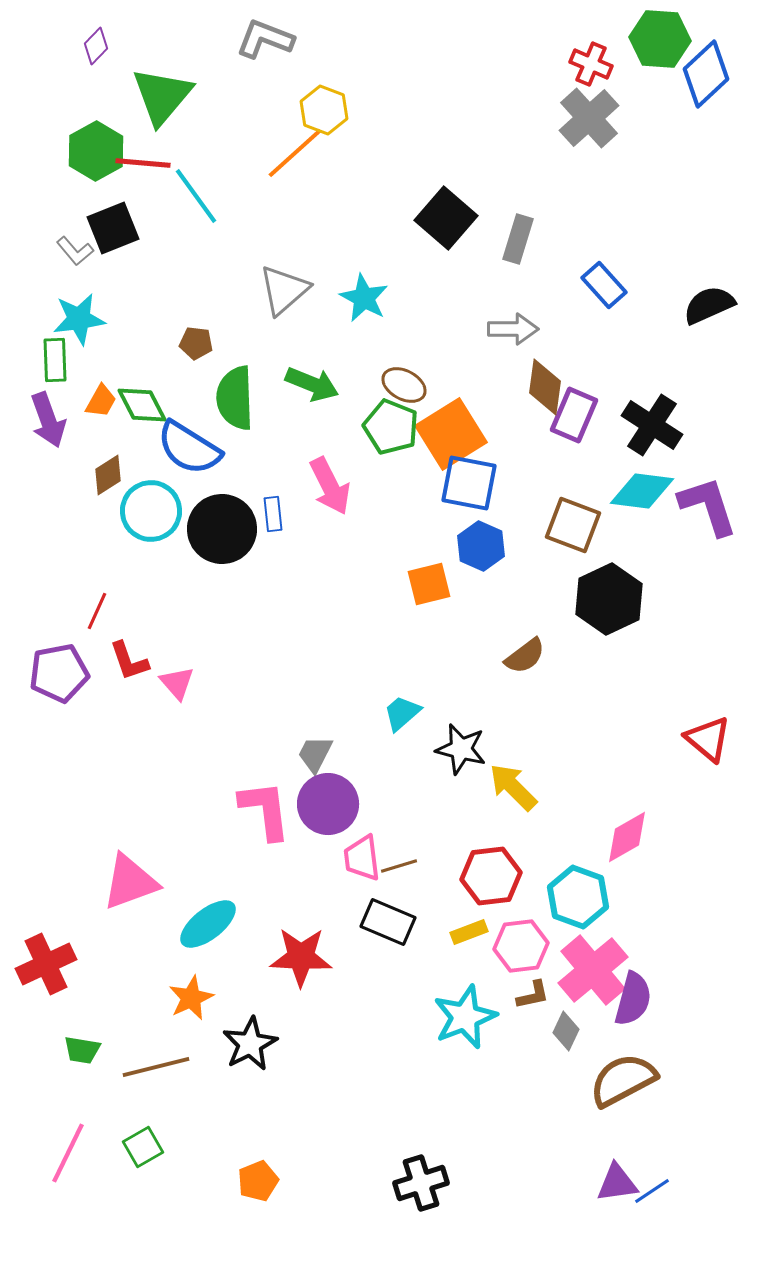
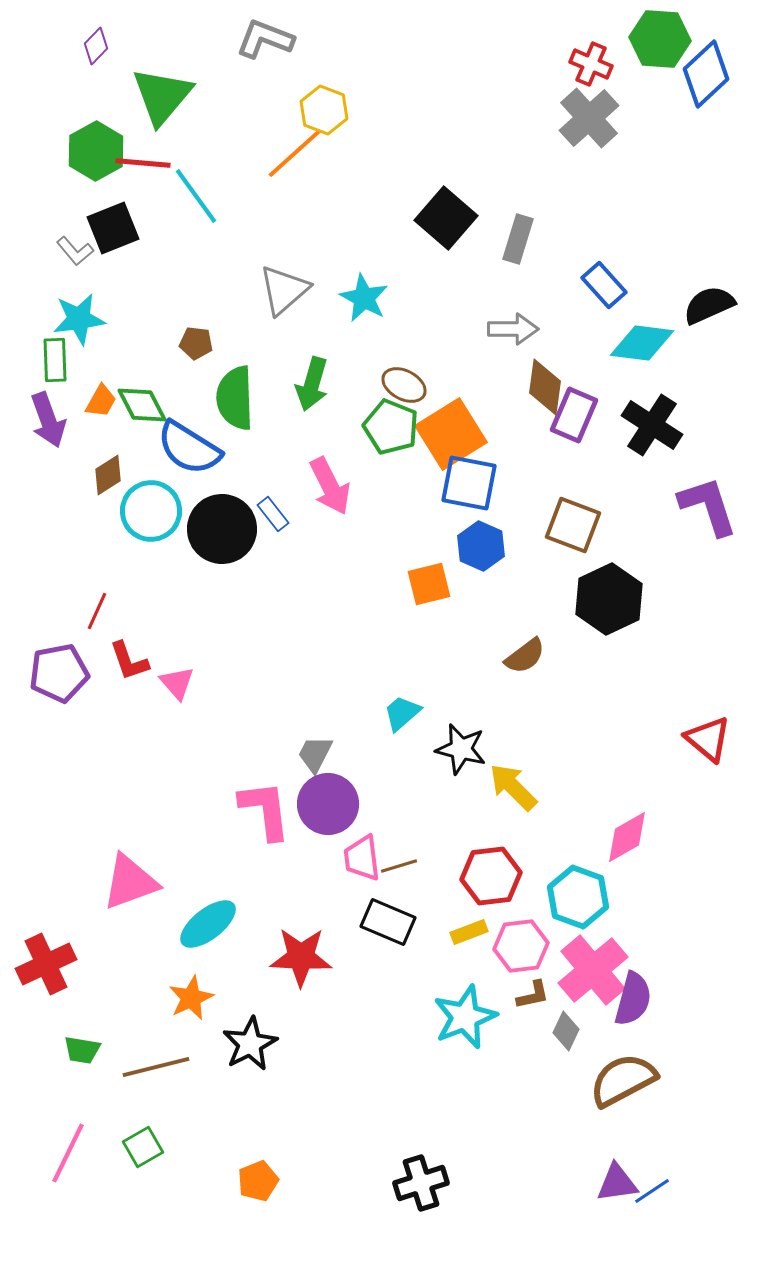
green arrow at (312, 384): rotated 84 degrees clockwise
cyan diamond at (642, 491): moved 148 px up
blue rectangle at (273, 514): rotated 32 degrees counterclockwise
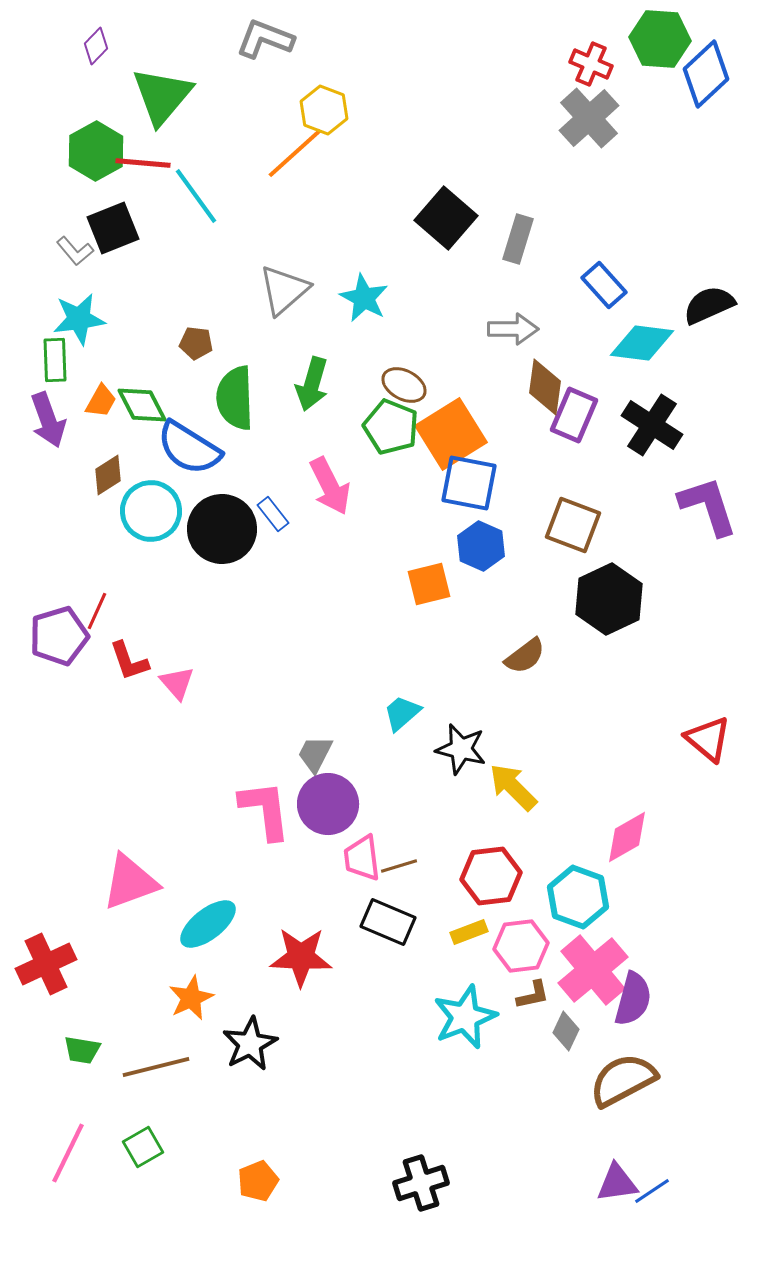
purple pentagon at (59, 673): moved 37 px up; rotated 6 degrees counterclockwise
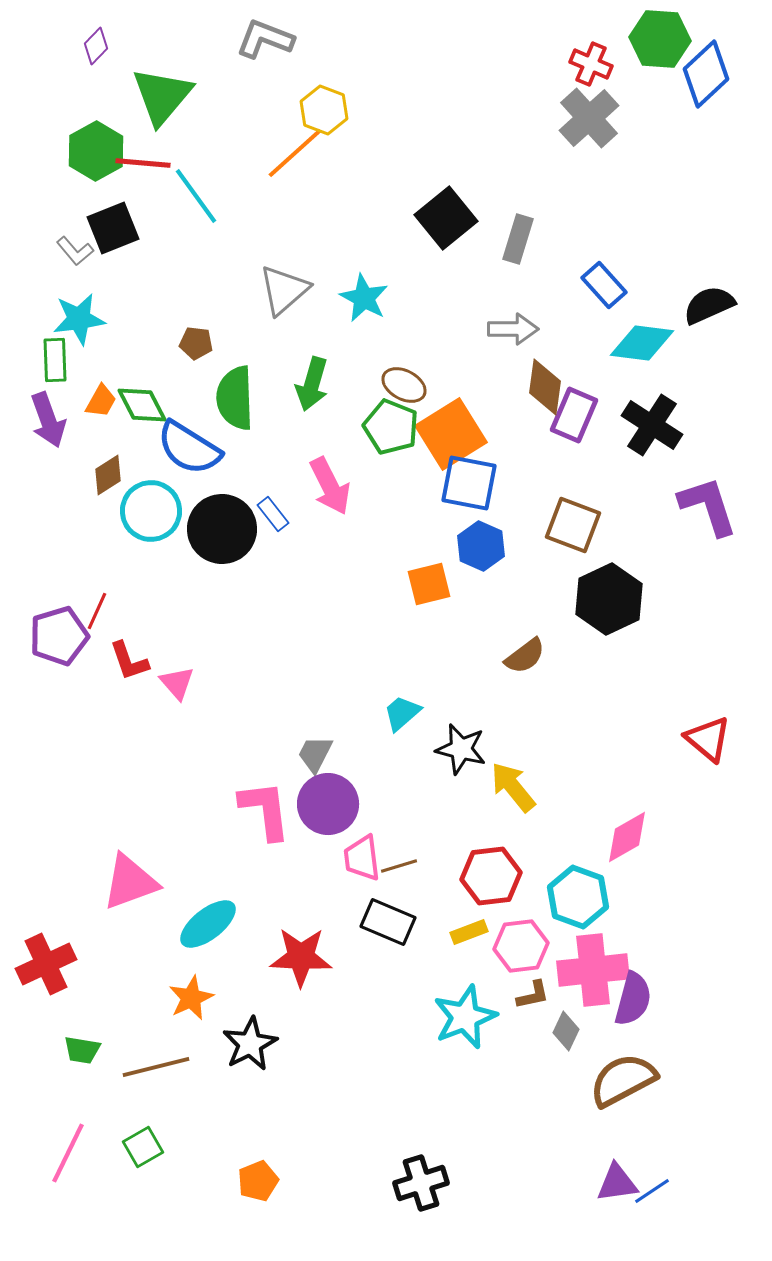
black square at (446, 218): rotated 10 degrees clockwise
yellow arrow at (513, 787): rotated 6 degrees clockwise
pink cross at (593, 970): rotated 34 degrees clockwise
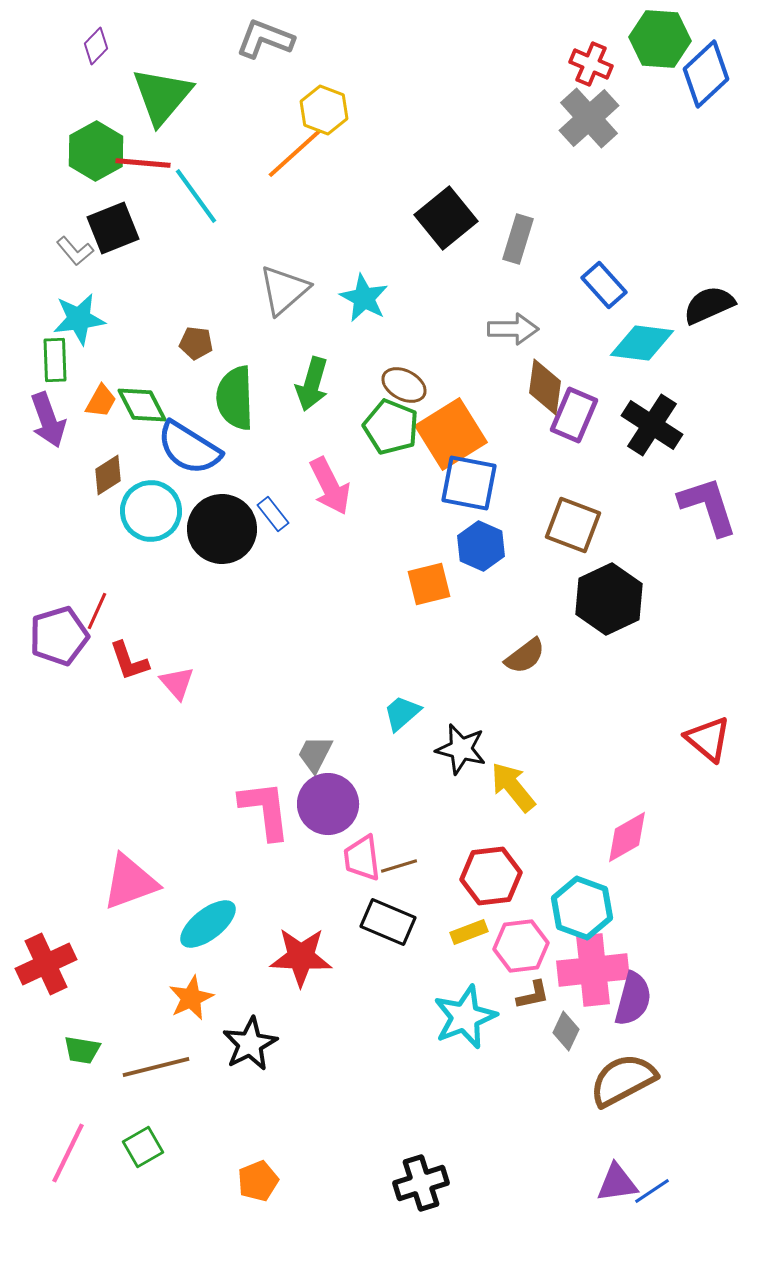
cyan hexagon at (578, 897): moved 4 px right, 11 px down
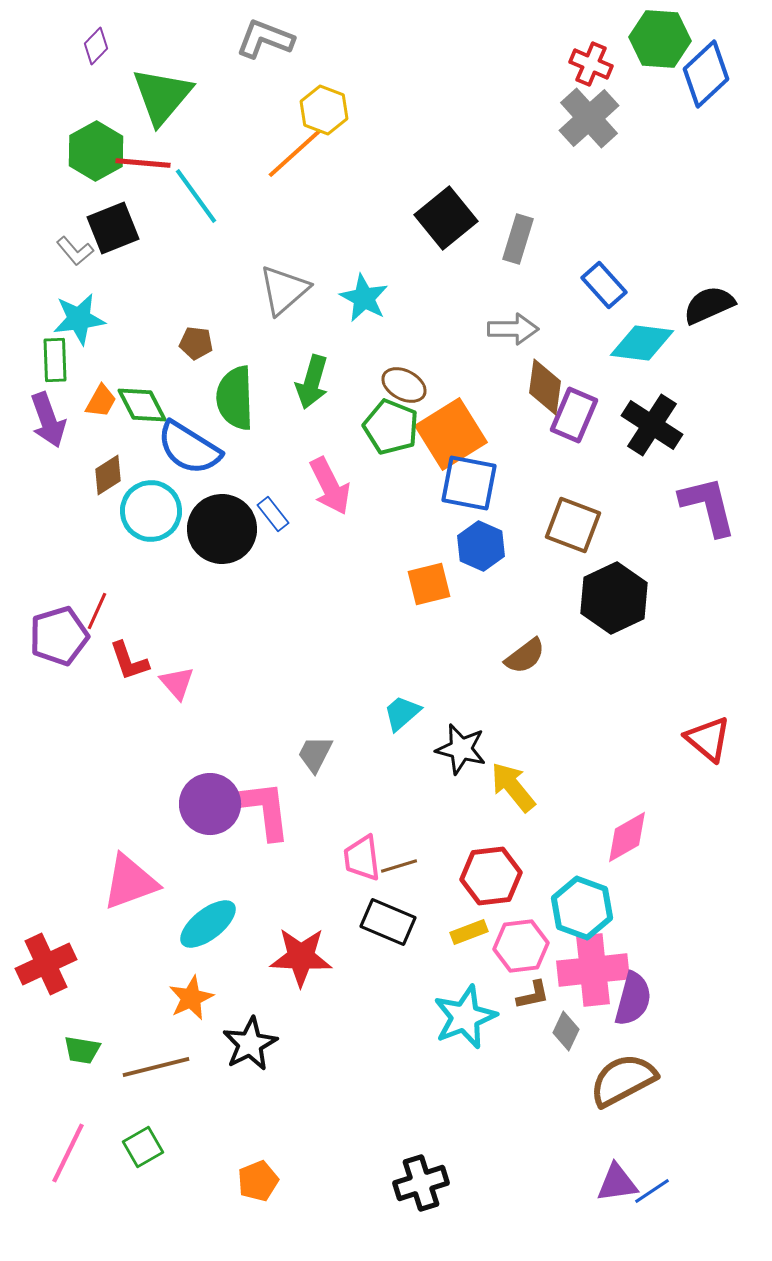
green arrow at (312, 384): moved 2 px up
purple L-shape at (708, 506): rotated 4 degrees clockwise
black hexagon at (609, 599): moved 5 px right, 1 px up
purple circle at (328, 804): moved 118 px left
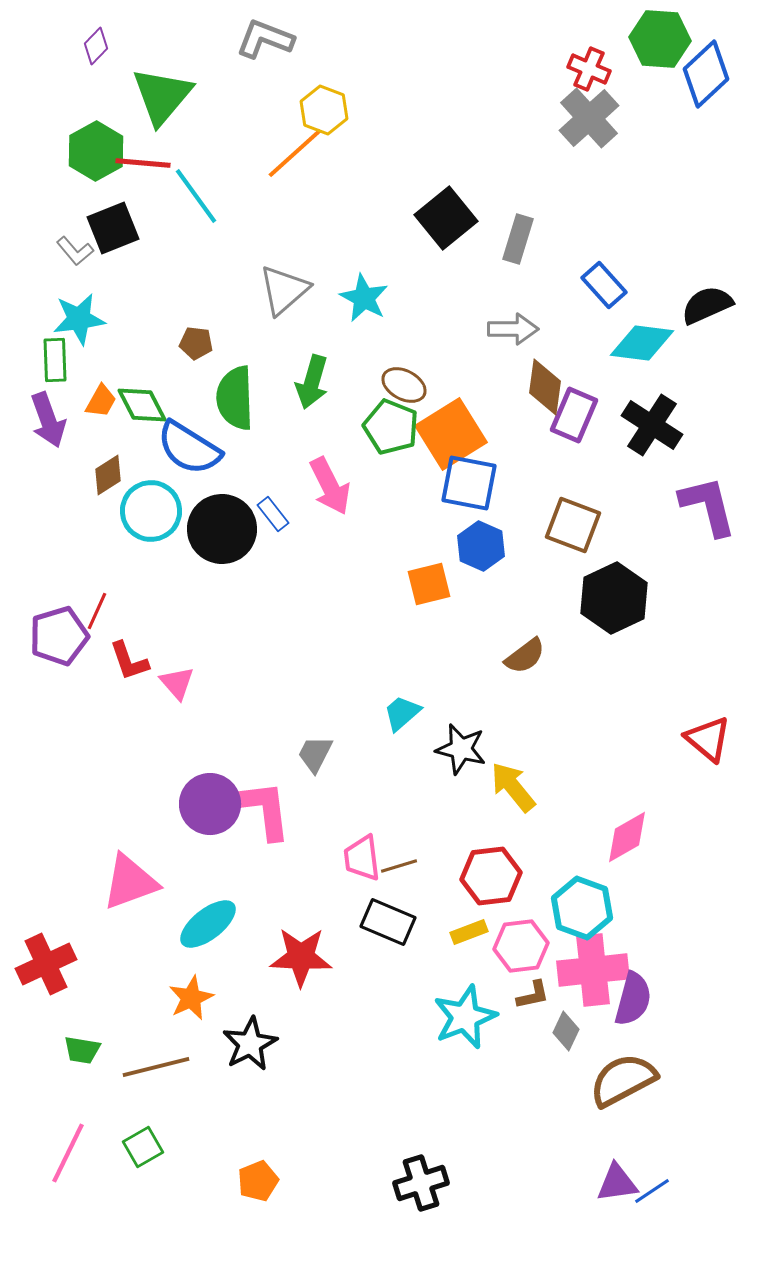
red cross at (591, 64): moved 2 px left, 5 px down
black semicircle at (709, 305): moved 2 px left
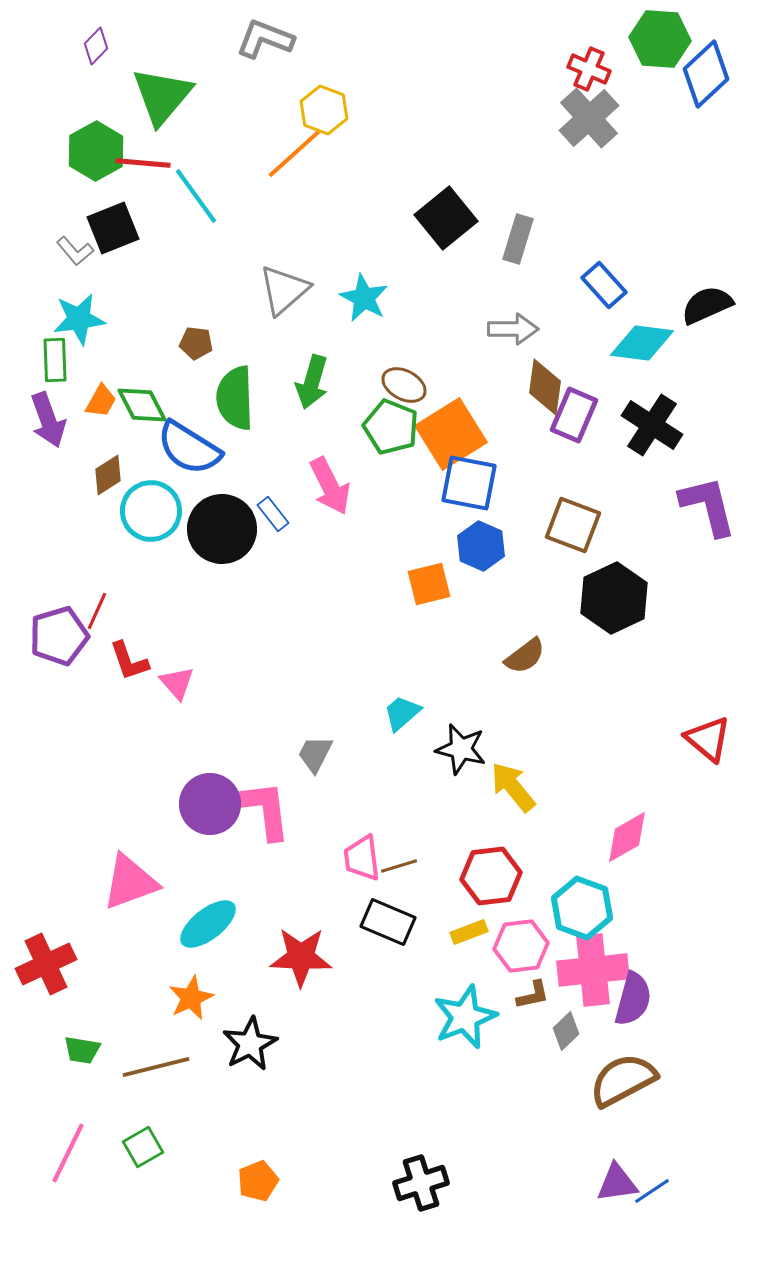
gray diamond at (566, 1031): rotated 21 degrees clockwise
